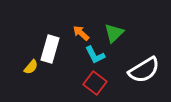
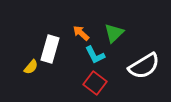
white semicircle: moved 4 px up
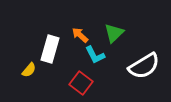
orange arrow: moved 1 px left, 2 px down
yellow semicircle: moved 2 px left, 3 px down
red square: moved 14 px left
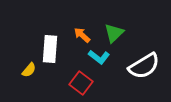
orange arrow: moved 2 px right
white rectangle: rotated 12 degrees counterclockwise
cyan L-shape: moved 4 px right, 2 px down; rotated 25 degrees counterclockwise
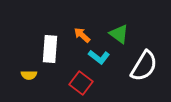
green triangle: moved 5 px right, 1 px down; rotated 40 degrees counterclockwise
white semicircle: rotated 28 degrees counterclockwise
yellow semicircle: moved 5 px down; rotated 49 degrees clockwise
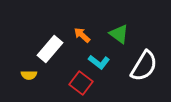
white rectangle: rotated 36 degrees clockwise
cyan L-shape: moved 5 px down
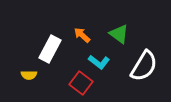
white rectangle: rotated 12 degrees counterclockwise
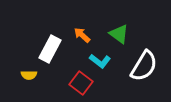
cyan L-shape: moved 1 px right, 1 px up
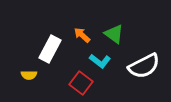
green triangle: moved 5 px left
white semicircle: rotated 32 degrees clockwise
